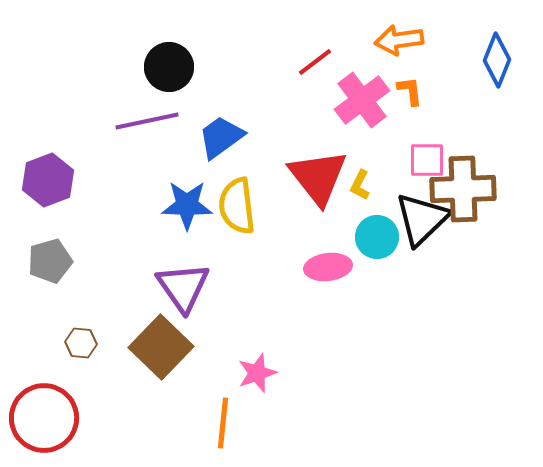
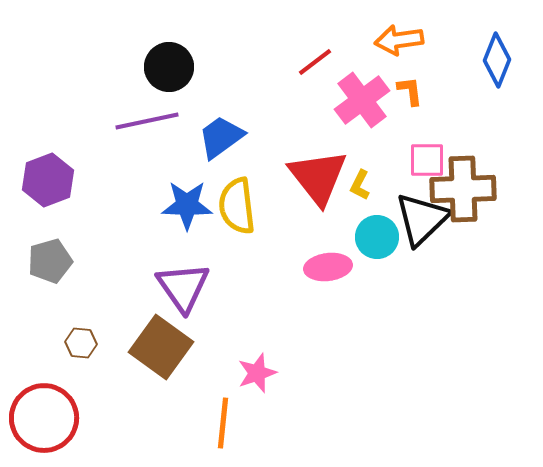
brown square: rotated 8 degrees counterclockwise
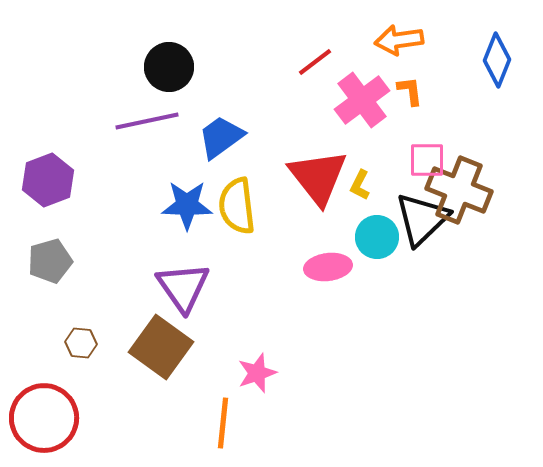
brown cross: moved 4 px left, 1 px down; rotated 24 degrees clockwise
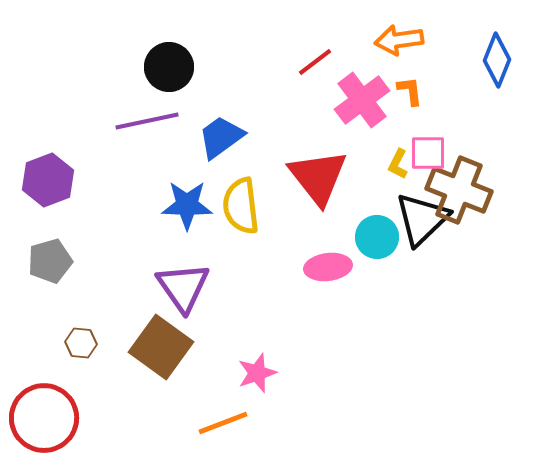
pink square: moved 1 px right, 7 px up
yellow L-shape: moved 38 px right, 21 px up
yellow semicircle: moved 4 px right
orange line: rotated 63 degrees clockwise
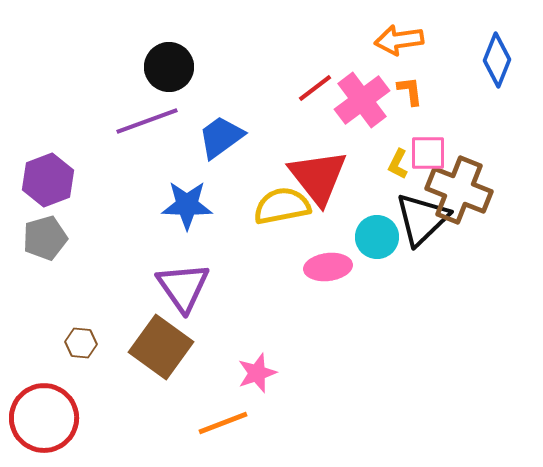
red line: moved 26 px down
purple line: rotated 8 degrees counterclockwise
yellow semicircle: moved 41 px right; rotated 86 degrees clockwise
gray pentagon: moved 5 px left, 23 px up
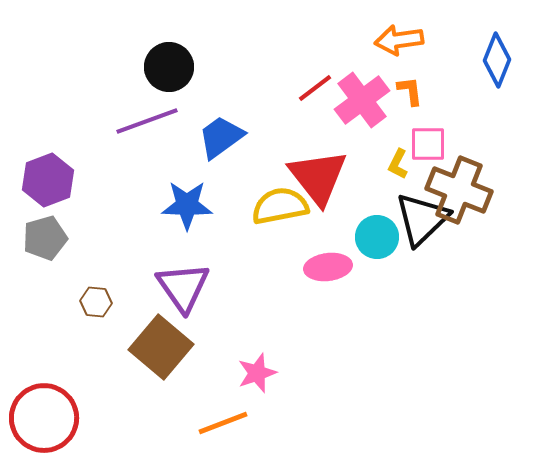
pink square: moved 9 px up
yellow semicircle: moved 2 px left
brown hexagon: moved 15 px right, 41 px up
brown square: rotated 4 degrees clockwise
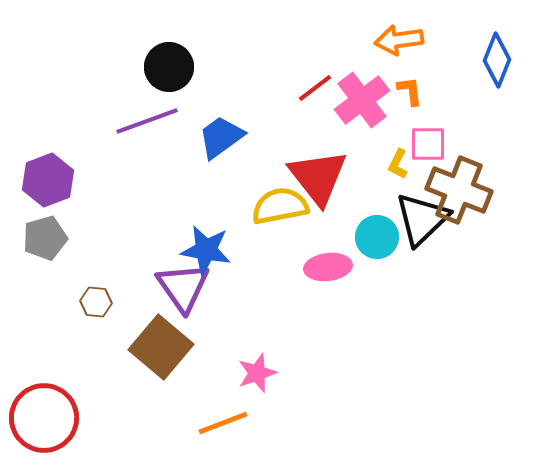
blue star: moved 19 px right, 45 px down; rotated 9 degrees clockwise
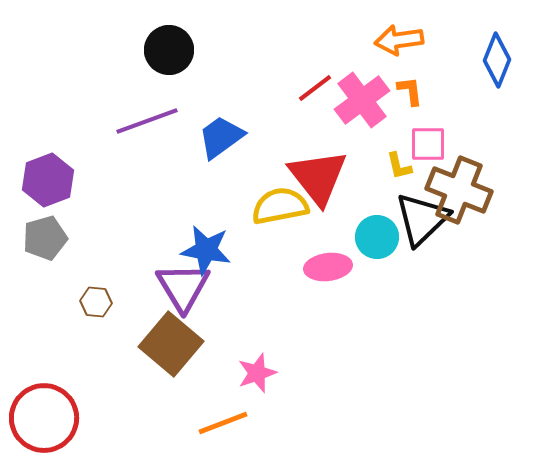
black circle: moved 17 px up
yellow L-shape: moved 1 px right, 2 px down; rotated 40 degrees counterclockwise
purple triangle: rotated 4 degrees clockwise
brown square: moved 10 px right, 3 px up
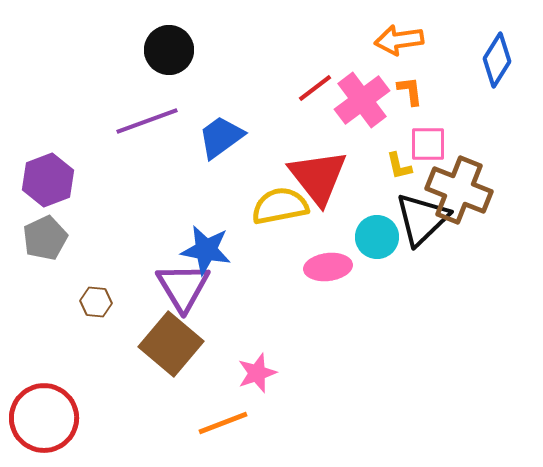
blue diamond: rotated 10 degrees clockwise
gray pentagon: rotated 9 degrees counterclockwise
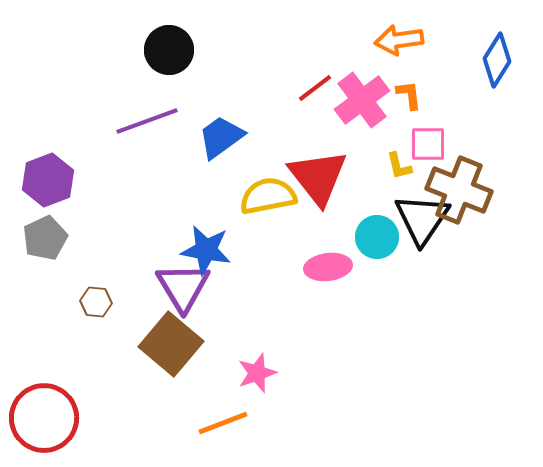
orange L-shape: moved 1 px left, 4 px down
yellow semicircle: moved 12 px left, 10 px up
black triangle: rotated 12 degrees counterclockwise
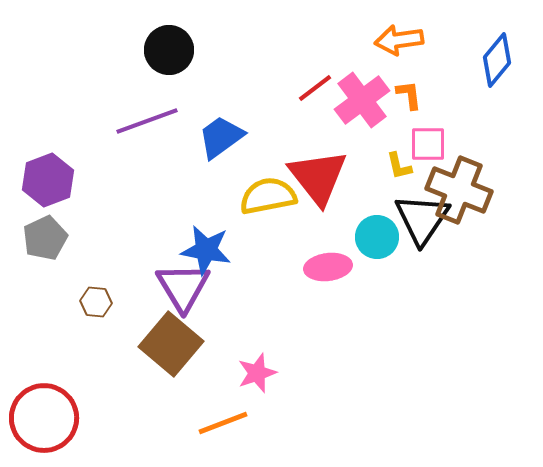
blue diamond: rotated 8 degrees clockwise
